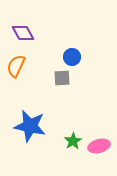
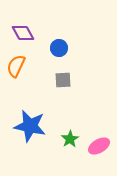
blue circle: moved 13 px left, 9 px up
gray square: moved 1 px right, 2 px down
green star: moved 3 px left, 2 px up
pink ellipse: rotated 15 degrees counterclockwise
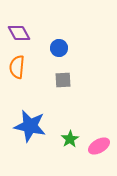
purple diamond: moved 4 px left
orange semicircle: moved 1 px right, 1 px down; rotated 20 degrees counterclockwise
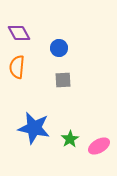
blue star: moved 4 px right, 2 px down
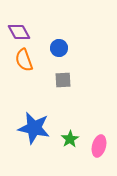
purple diamond: moved 1 px up
orange semicircle: moved 7 px right, 7 px up; rotated 25 degrees counterclockwise
pink ellipse: rotated 45 degrees counterclockwise
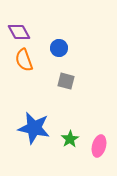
gray square: moved 3 px right, 1 px down; rotated 18 degrees clockwise
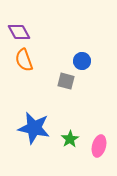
blue circle: moved 23 px right, 13 px down
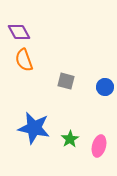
blue circle: moved 23 px right, 26 px down
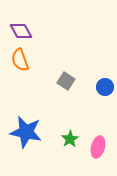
purple diamond: moved 2 px right, 1 px up
orange semicircle: moved 4 px left
gray square: rotated 18 degrees clockwise
blue star: moved 8 px left, 4 px down
pink ellipse: moved 1 px left, 1 px down
